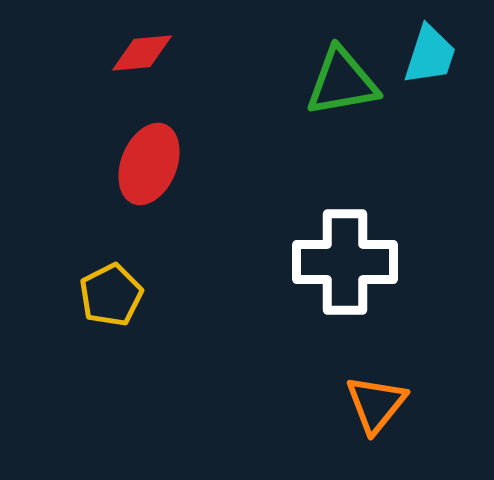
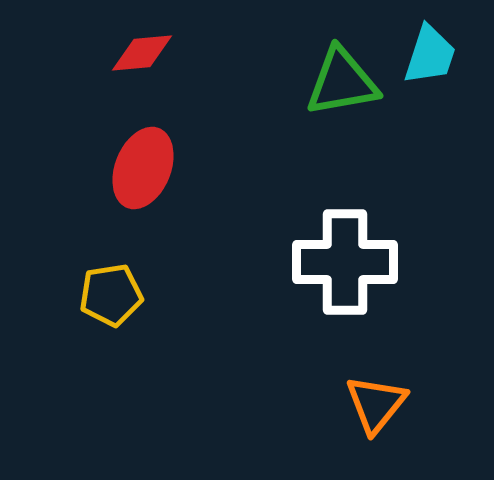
red ellipse: moved 6 px left, 4 px down
yellow pentagon: rotated 18 degrees clockwise
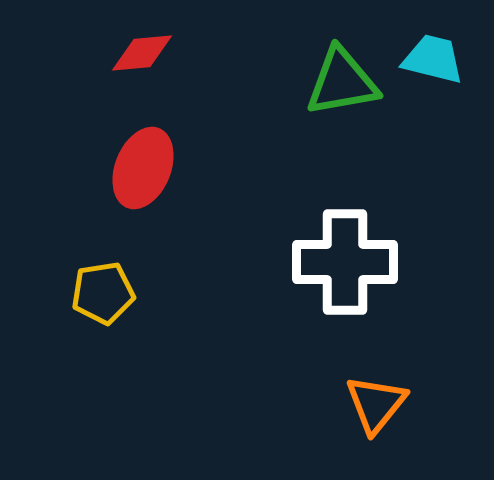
cyan trapezoid: moved 3 px right, 4 px down; rotated 94 degrees counterclockwise
yellow pentagon: moved 8 px left, 2 px up
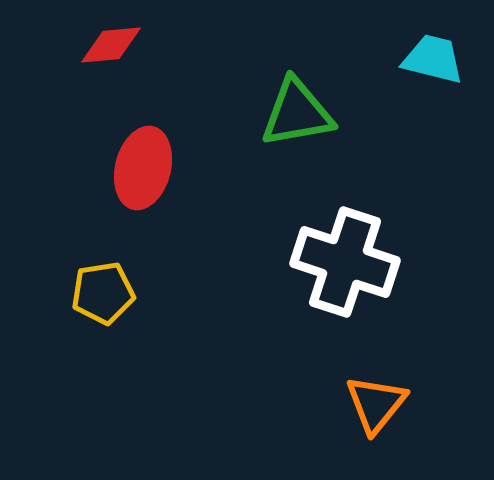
red diamond: moved 31 px left, 8 px up
green triangle: moved 45 px left, 31 px down
red ellipse: rotated 8 degrees counterclockwise
white cross: rotated 18 degrees clockwise
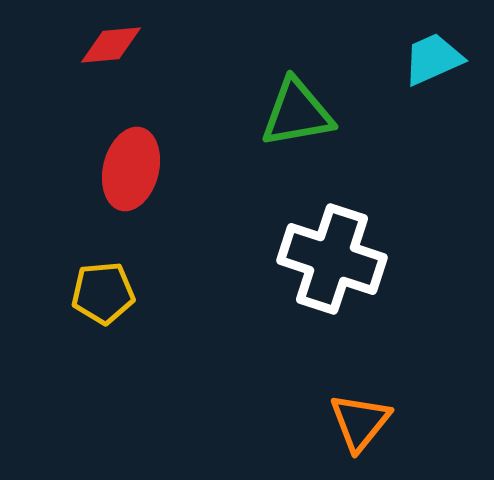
cyan trapezoid: rotated 38 degrees counterclockwise
red ellipse: moved 12 px left, 1 px down
white cross: moved 13 px left, 3 px up
yellow pentagon: rotated 4 degrees clockwise
orange triangle: moved 16 px left, 18 px down
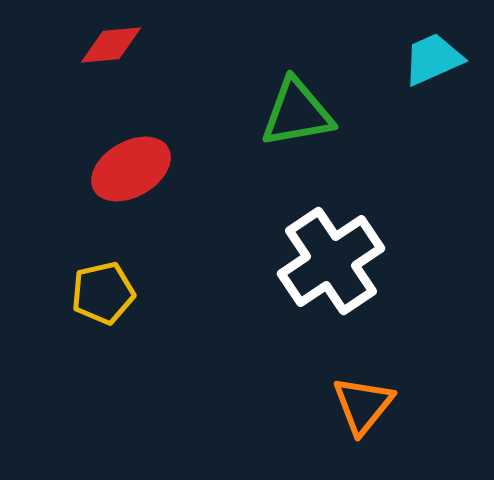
red ellipse: rotated 46 degrees clockwise
white cross: moved 1 px left, 2 px down; rotated 38 degrees clockwise
yellow pentagon: rotated 8 degrees counterclockwise
orange triangle: moved 3 px right, 17 px up
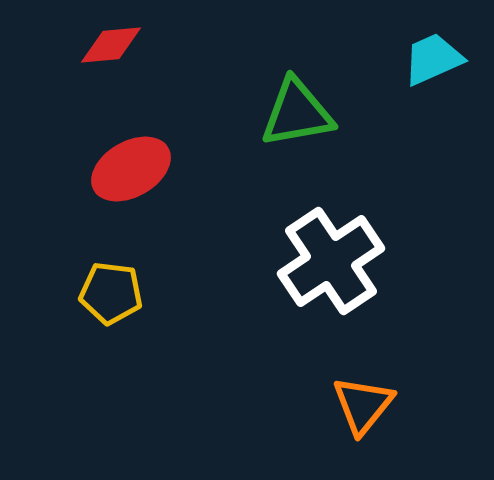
yellow pentagon: moved 8 px right; rotated 20 degrees clockwise
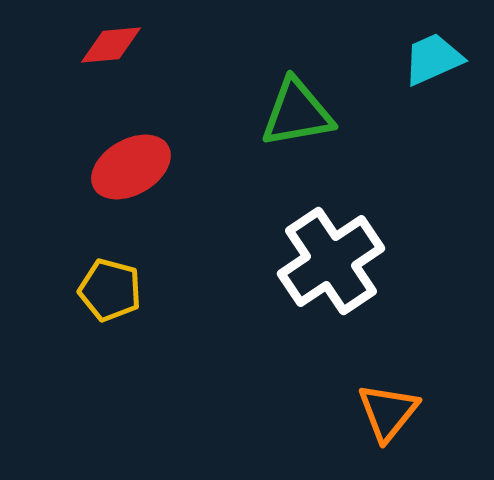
red ellipse: moved 2 px up
yellow pentagon: moved 1 px left, 3 px up; rotated 8 degrees clockwise
orange triangle: moved 25 px right, 7 px down
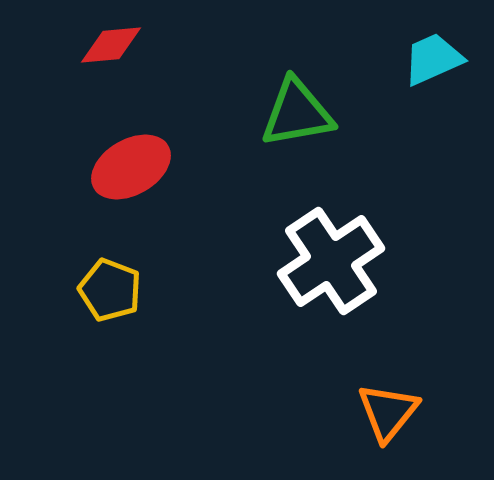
yellow pentagon: rotated 6 degrees clockwise
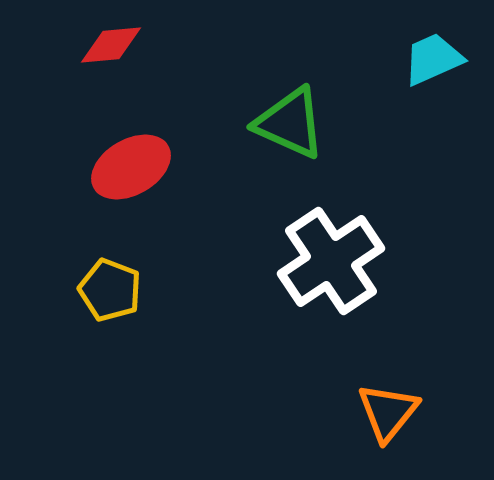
green triangle: moved 7 px left, 10 px down; rotated 34 degrees clockwise
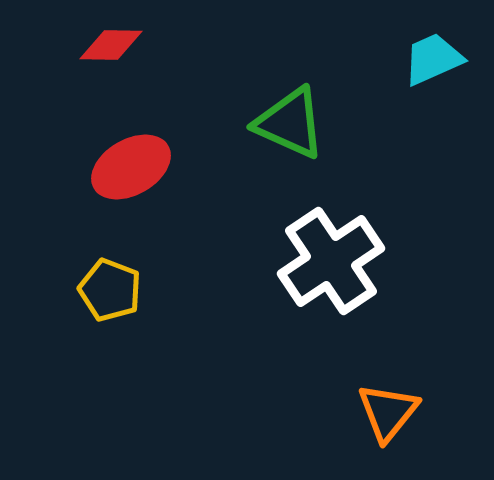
red diamond: rotated 6 degrees clockwise
